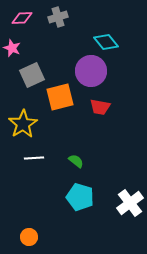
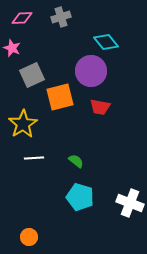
gray cross: moved 3 px right
white cross: rotated 32 degrees counterclockwise
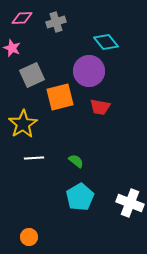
gray cross: moved 5 px left, 5 px down
purple circle: moved 2 px left
cyan pentagon: rotated 24 degrees clockwise
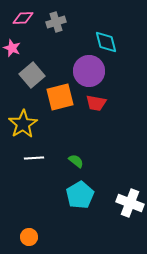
pink diamond: moved 1 px right
cyan diamond: rotated 25 degrees clockwise
gray square: rotated 15 degrees counterclockwise
red trapezoid: moved 4 px left, 4 px up
cyan pentagon: moved 2 px up
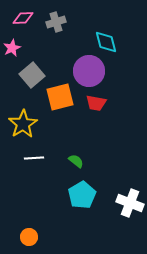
pink star: rotated 24 degrees clockwise
cyan pentagon: moved 2 px right
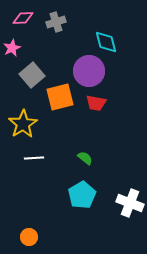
green semicircle: moved 9 px right, 3 px up
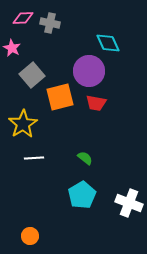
gray cross: moved 6 px left, 1 px down; rotated 30 degrees clockwise
cyan diamond: moved 2 px right, 1 px down; rotated 10 degrees counterclockwise
pink star: rotated 18 degrees counterclockwise
white cross: moved 1 px left
orange circle: moved 1 px right, 1 px up
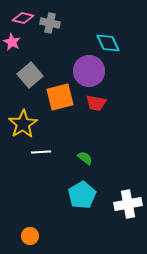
pink diamond: rotated 15 degrees clockwise
pink star: moved 6 px up
gray square: moved 2 px left
white line: moved 7 px right, 6 px up
white cross: moved 1 px left, 1 px down; rotated 32 degrees counterclockwise
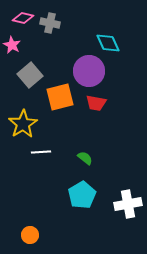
pink star: moved 3 px down
orange circle: moved 1 px up
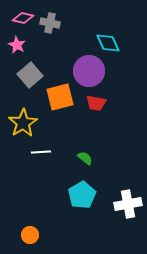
pink star: moved 5 px right
yellow star: moved 1 px up
